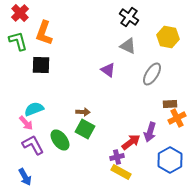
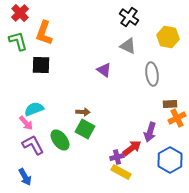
purple triangle: moved 4 px left
gray ellipse: rotated 40 degrees counterclockwise
red arrow: moved 1 px right, 6 px down
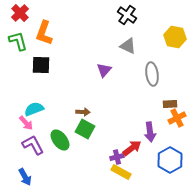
black cross: moved 2 px left, 2 px up
yellow hexagon: moved 7 px right
purple triangle: rotated 35 degrees clockwise
purple arrow: rotated 24 degrees counterclockwise
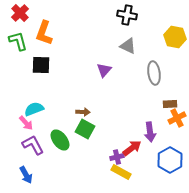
black cross: rotated 24 degrees counterclockwise
gray ellipse: moved 2 px right, 1 px up
blue arrow: moved 1 px right, 2 px up
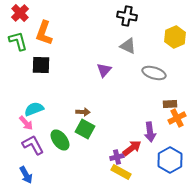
black cross: moved 1 px down
yellow hexagon: rotated 25 degrees clockwise
gray ellipse: rotated 65 degrees counterclockwise
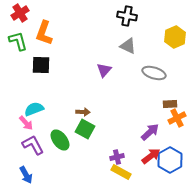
red cross: rotated 12 degrees clockwise
purple arrow: rotated 126 degrees counterclockwise
red arrow: moved 19 px right, 8 px down
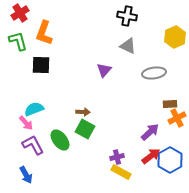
gray ellipse: rotated 25 degrees counterclockwise
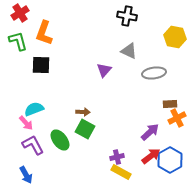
yellow hexagon: rotated 25 degrees counterclockwise
gray triangle: moved 1 px right, 5 px down
